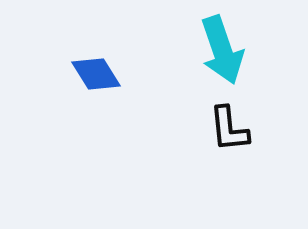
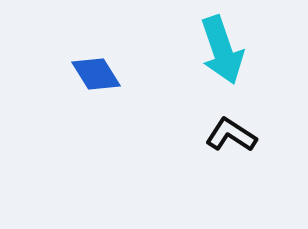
black L-shape: moved 2 px right, 6 px down; rotated 129 degrees clockwise
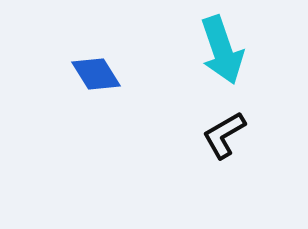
black L-shape: moved 7 px left; rotated 63 degrees counterclockwise
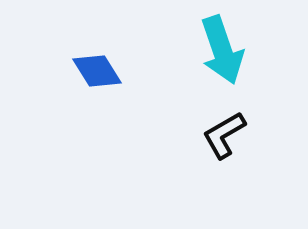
blue diamond: moved 1 px right, 3 px up
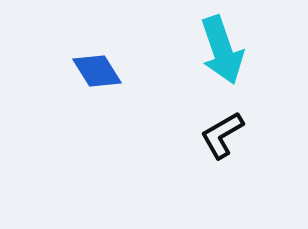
black L-shape: moved 2 px left
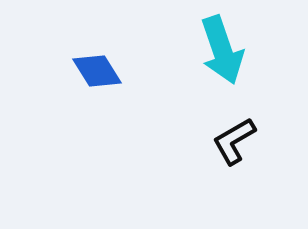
black L-shape: moved 12 px right, 6 px down
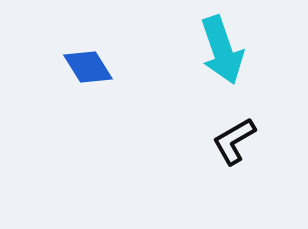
blue diamond: moved 9 px left, 4 px up
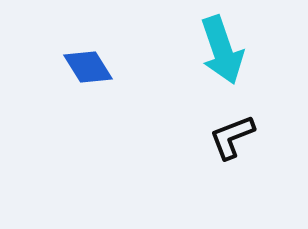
black L-shape: moved 2 px left, 4 px up; rotated 9 degrees clockwise
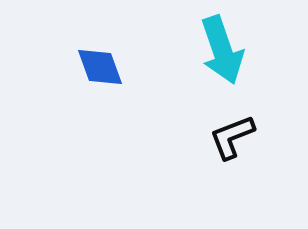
blue diamond: moved 12 px right; rotated 12 degrees clockwise
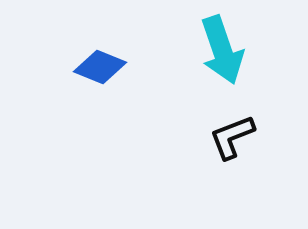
blue diamond: rotated 48 degrees counterclockwise
